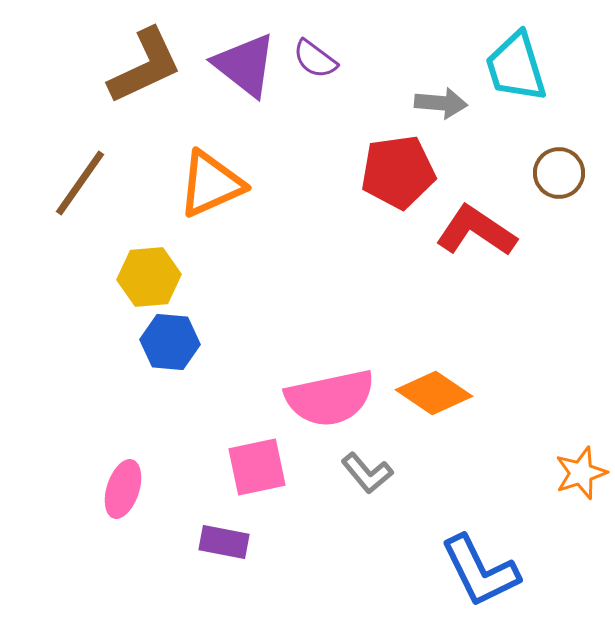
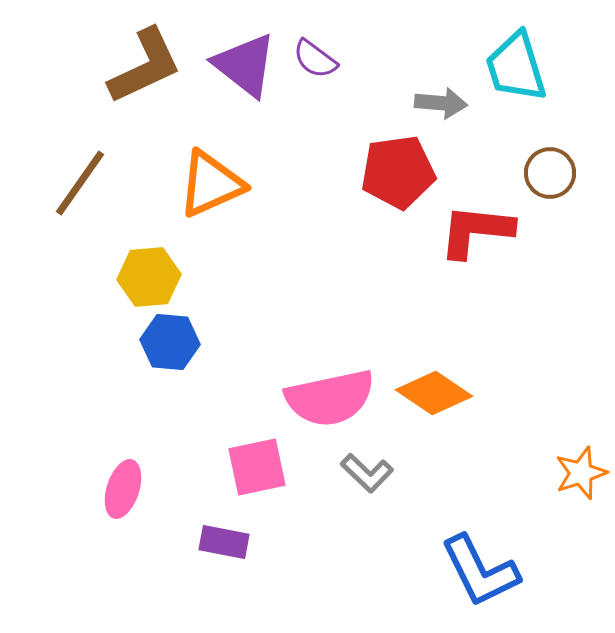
brown circle: moved 9 px left
red L-shape: rotated 28 degrees counterclockwise
gray L-shape: rotated 6 degrees counterclockwise
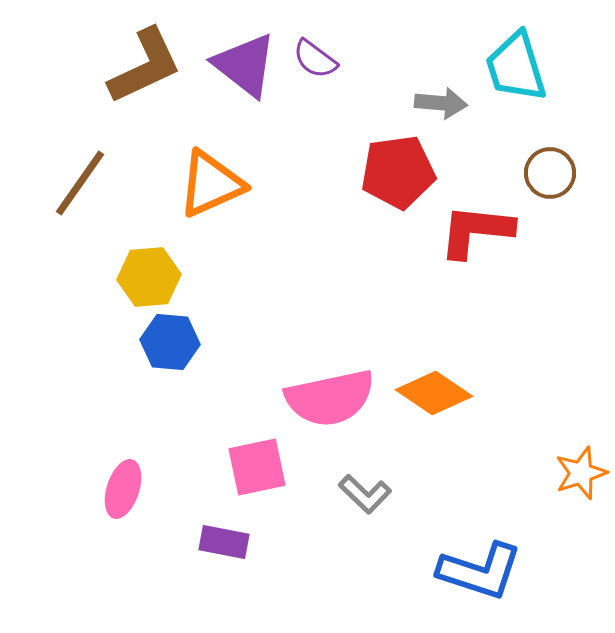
gray L-shape: moved 2 px left, 21 px down
blue L-shape: rotated 46 degrees counterclockwise
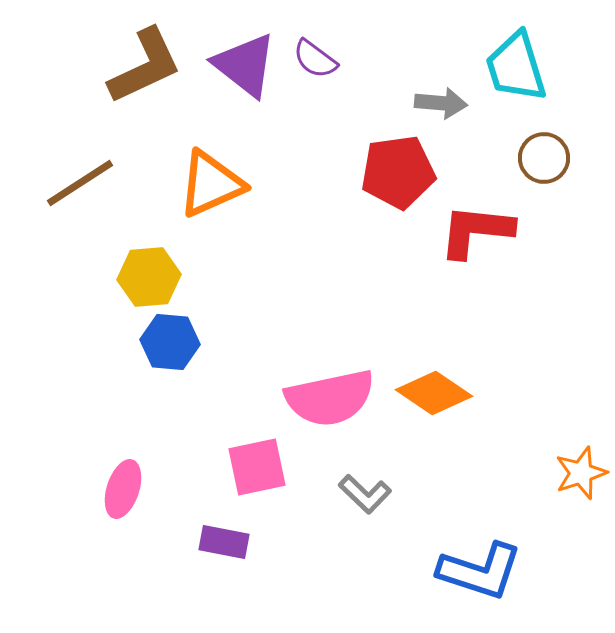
brown circle: moved 6 px left, 15 px up
brown line: rotated 22 degrees clockwise
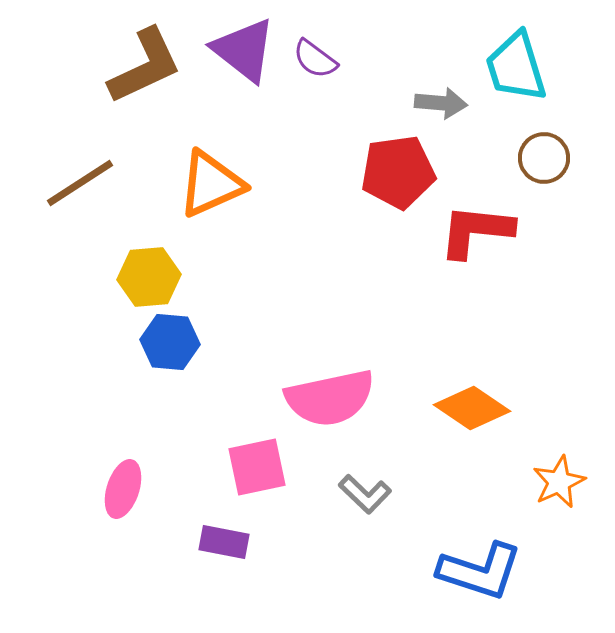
purple triangle: moved 1 px left, 15 px up
orange diamond: moved 38 px right, 15 px down
orange star: moved 22 px left, 9 px down; rotated 6 degrees counterclockwise
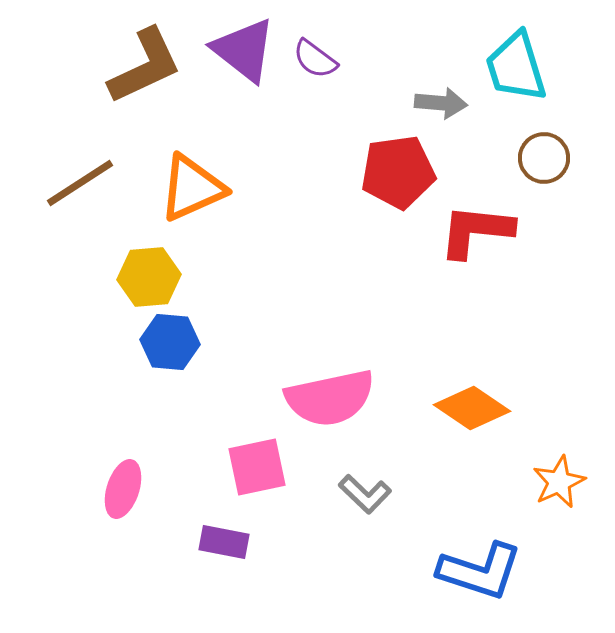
orange triangle: moved 19 px left, 4 px down
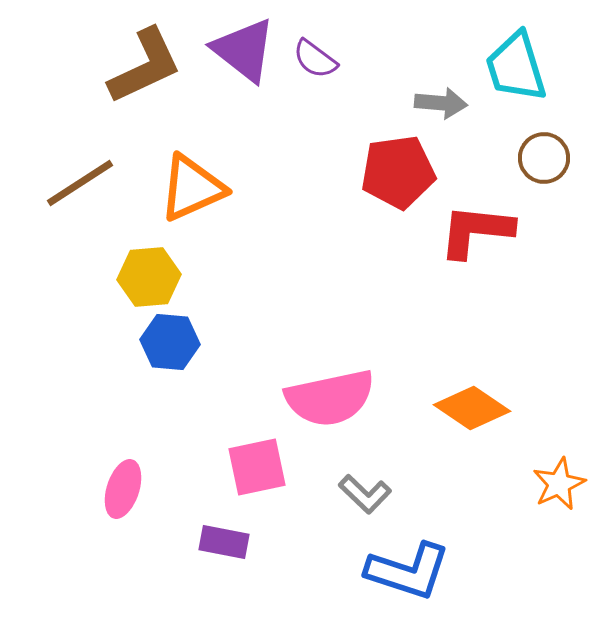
orange star: moved 2 px down
blue L-shape: moved 72 px left
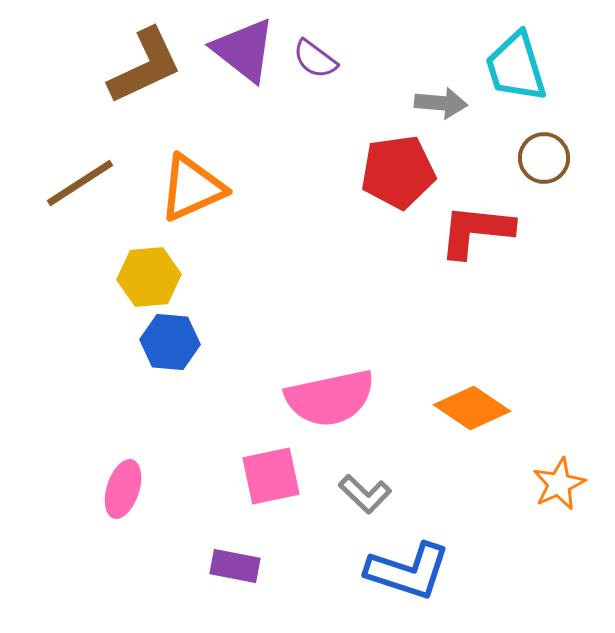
pink square: moved 14 px right, 9 px down
purple rectangle: moved 11 px right, 24 px down
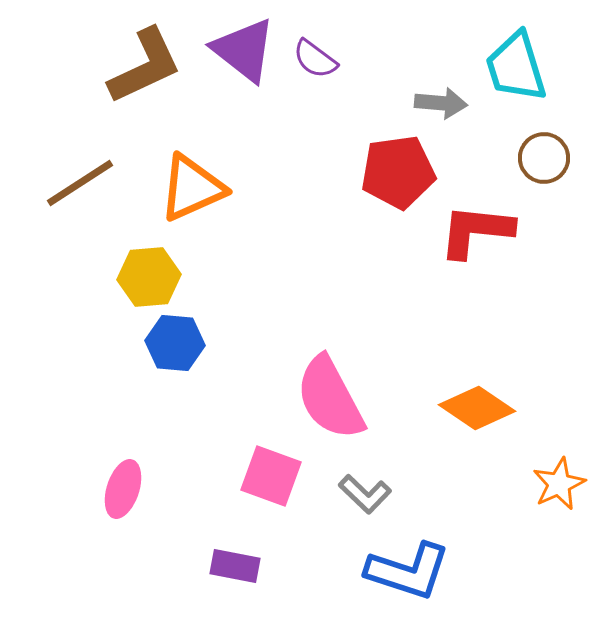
blue hexagon: moved 5 px right, 1 px down
pink semicircle: rotated 74 degrees clockwise
orange diamond: moved 5 px right
pink square: rotated 32 degrees clockwise
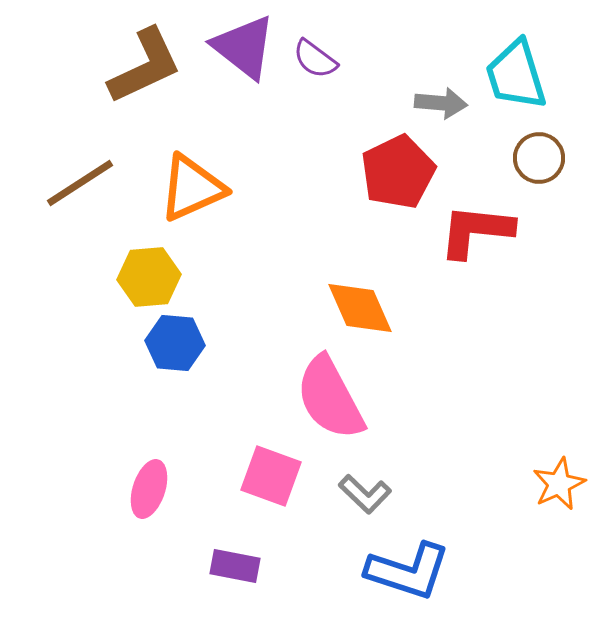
purple triangle: moved 3 px up
cyan trapezoid: moved 8 px down
brown circle: moved 5 px left
red pentagon: rotated 18 degrees counterclockwise
orange diamond: moved 117 px left, 100 px up; rotated 32 degrees clockwise
pink ellipse: moved 26 px right
